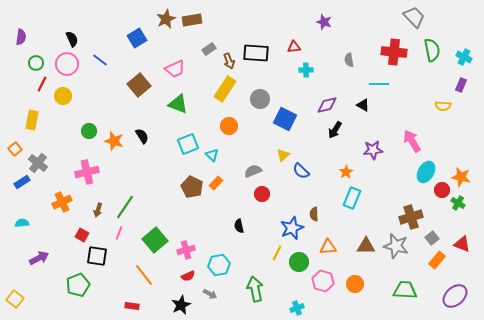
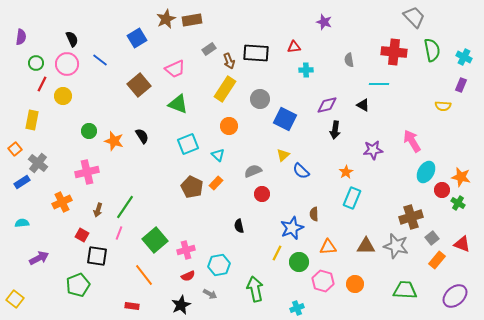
black arrow at (335, 130): rotated 24 degrees counterclockwise
cyan triangle at (212, 155): moved 6 px right
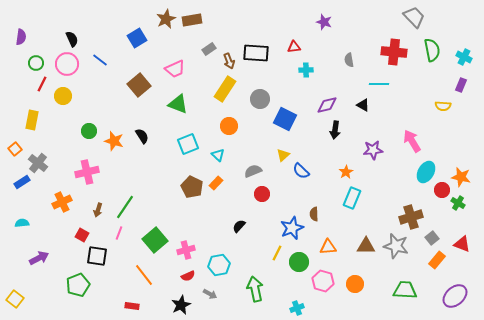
black semicircle at (239, 226): rotated 56 degrees clockwise
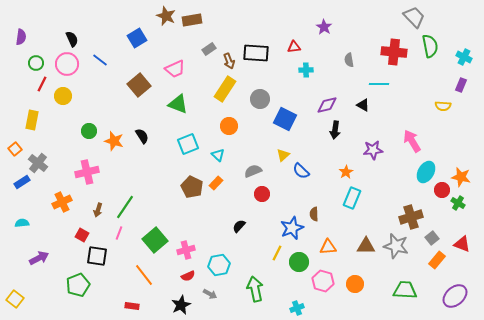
brown star at (166, 19): moved 3 px up; rotated 24 degrees counterclockwise
purple star at (324, 22): moved 5 px down; rotated 14 degrees clockwise
green semicircle at (432, 50): moved 2 px left, 4 px up
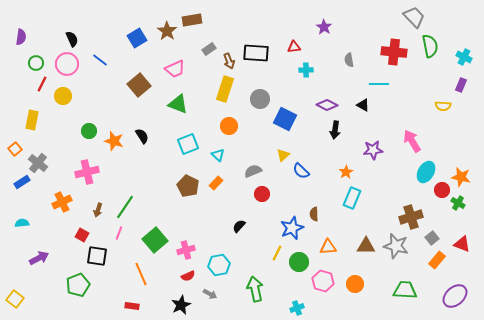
brown star at (166, 16): moved 1 px right, 15 px down; rotated 12 degrees clockwise
yellow rectangle at (225, 89): rotated 15 degrees counterclockwise
purple diamond at (327, 105): rotated 40 degrees clockwise
brown pentagon at (192, 187): moved 4 px left, 1 px up
orange line at (144, 275): moved 3 px left, 1 px up; rotated 15 degrees clockwise
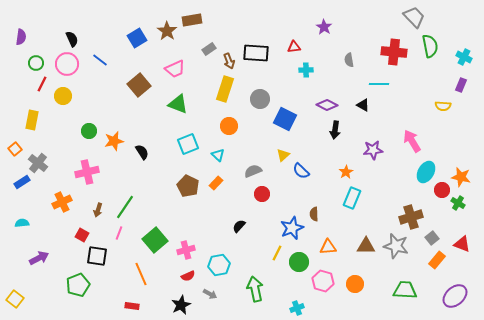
black semicircle at (142, 136): moved 16 px down
orange star at (114, 141): rotated 30 degrees counterclockwise
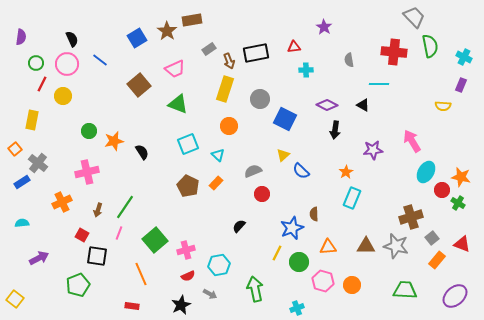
black rectangle at (256, 53): rotated 15 degrees counterclockwise
orange circle at (355, 284): moved 3 px left, 1 px down
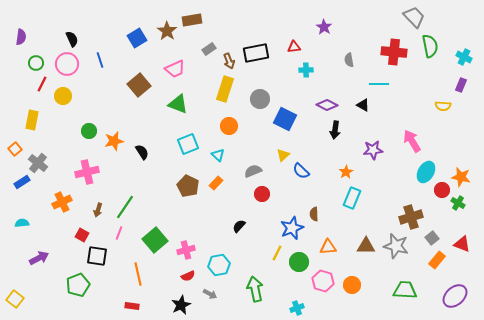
blue line at (100, 60): rotated 35 degrees clockwise
orange line at (141, 274): moved 3 px left; rotated 10 degrees clockwise
